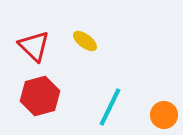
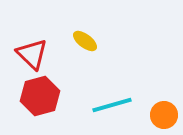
red triangle: moved 2 px left, 8 px down
cyan line: moved 2 px right, 2 px up; rotated 48 degrees clockwise
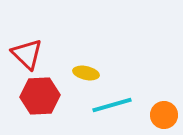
yellow ellipse: moved 1 px right, 32 px down; rotated 25 degrees counterclockwise
red triangle: moved 5 px left
red hexagon: rotated 12 degrees clockwise
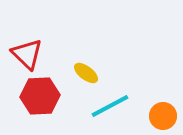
yellow ellipse: rotated 25 degrees clockwise
cyan line: moved 2 px left, 1 px down; rotated 12 degrees counterclockwise
orange circle: moved 1 px left, 1 px down
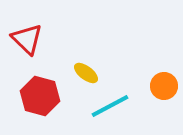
red triangle: moved 15 px up
red hexagon: rotated 18 degrees clockwise
orange circle: moved 1 px right, 30 px up
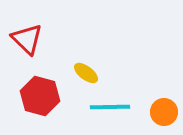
orange circle: moved 26 px down
cyan line: moved 1 px down; rotated 27 degrees clockwise
